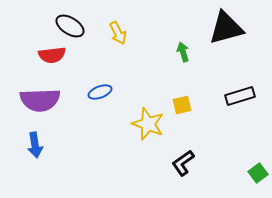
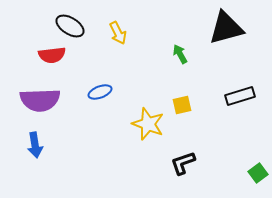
green arrow: moved 3 px left, 2 px down; rotated 12 degrees counterclockwise
black L-shape: rotated 16 degrees clockwise
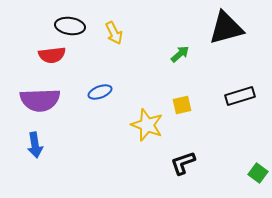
black ellipse: rotated 24 degrees counterclockwise
yellow arrow: moved 4 px left
green arrow: rotated 78 degrees clockwise
yellow star: moved 1 px left, 1 px down
green square: rotated 18 degrees counterclockwise
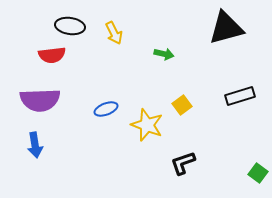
green arrow: moved 16 px left; rotated 54 degrees clockwise
blue ellipse: moved 6 px right, 17 px down
yellow square: rotated 24 degrees counterclockwise
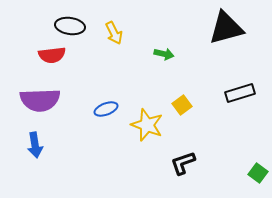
black rectangle: moved 3 px up
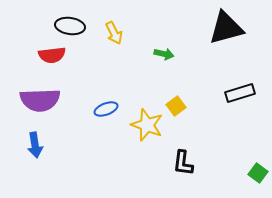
yellow square: moved 6 px left, 1 px down
black L-shape: rotated 64 degrees counterclockwise
